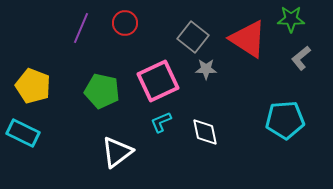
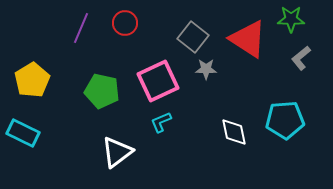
yellow pentagon: moved 1 px left, 6 px up; rotated 20 degrees clockwise
white diamond: moved 29 px right
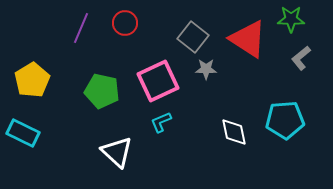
white triangle: rotated 40 degrees counterclockwise
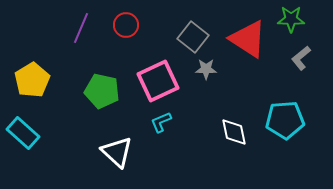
red circle: moved 1 px right, 2 px down
cyan rectangle: rotated 16 degrees clockwise
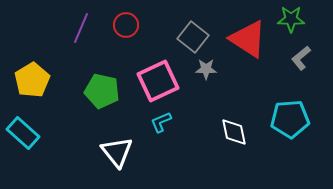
cyan pentagon: moved 5 px right, 1 px up
white triangle: rotated 8 degrees clockwise
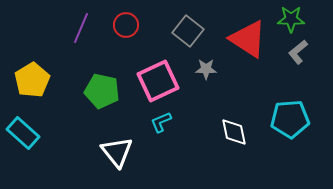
gray square: moved 5 px left, 6 px up
gray L-shape: moved 3 px left, 6 px up
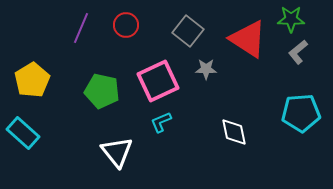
cyan pentagon: moved 11 px right, 6 px up
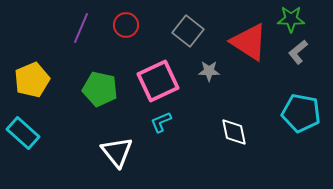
red triangle: moved 1 px right, 3 px down
gray star: moved 3 px right, 2 px down
yellow pentagon: rotated 8 degrees clockwise
green pentagon: moved 2 px left, 2 px up
cyan pentagon: rotated 15 degrees clockwise
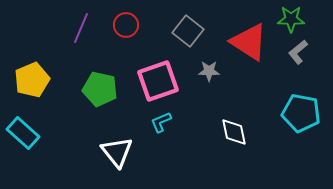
pink square: rotated 6 degrees clockwise
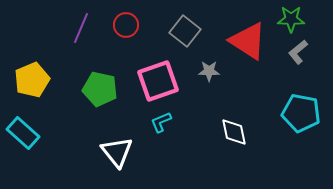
gray square: moved 3 px left
red triangle: moved 1 px left, 1 px up
